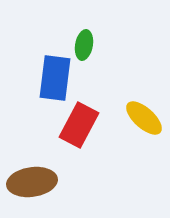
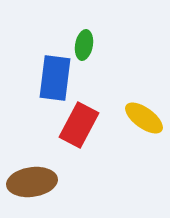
yellow ellipse: rotated 6 degrees counterclockwise
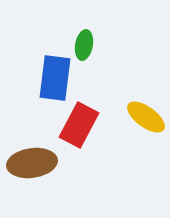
yellow ellipse: moved 2 px right, 1 px up
brown ellipse: moved 19 px up
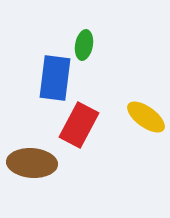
brown ellipse: rotated 12 degrees clockwise
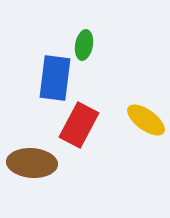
yellow ellipse: moved 3 px down
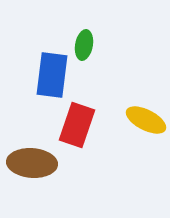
blue rectangle: moved 3 px left, 3 px up
yellow ellipse: rotated 9 degrees counterclockwise
red rectangle: moved 2 px left; rotated 9 degrees counterclockwise
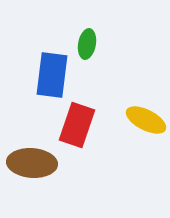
green ellipse: moved 3 px right, 1 px up
